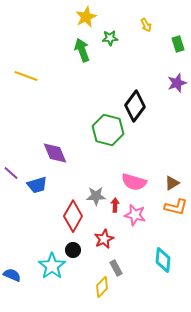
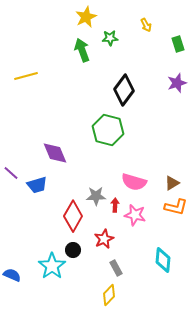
yellow line: rotated 35 degrees counterclockwise
black diamond: moved 11 px left, 16 px up
yellow diamond: moved 7 px right, 8 px down
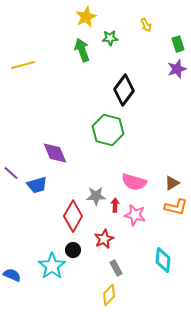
yellow line: moved 3 px left, 11 px up
purple star: moved 14 px up
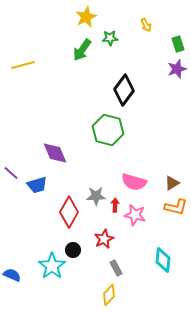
green arrow: rotated 125 degrees counterclockwise
red diamond: moved 4 px left, 4 px up
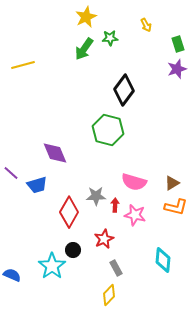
green arrow: moved 2 px right, 1 px up
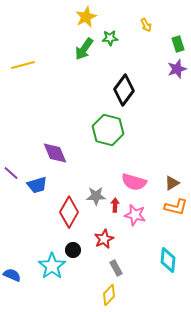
cyan diamond: moved 5 px right
